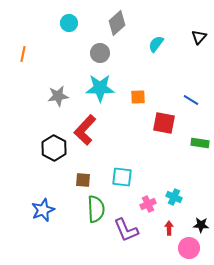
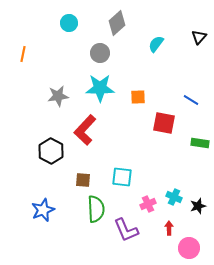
black hexagon: moved 3 px left, 3 px down
black star: moved 3 px left, 19 px up; rotated 21 degrees counterclockwise
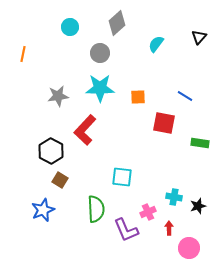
cyan circle: moved 1 px right, 4 px down
blue line: moved 6 px left, 4 px up
brown square: moved 23 px left; rotated 28 degrees clockwise
cyan cross: rotated 14 degrees counterclockwise
pink cross: moved 8 px down
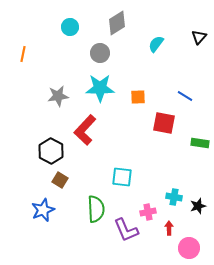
gray diamond: rotated 10 degrees clockwise
pink cross: rotated 14 degrees clockwise
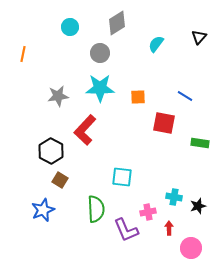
pink circle: moved 2 px right
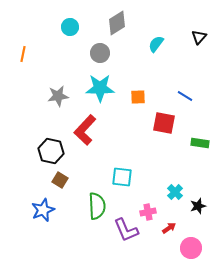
black hexagon: rotated 15 degrees counterclockwise
cyan cross: moved 1 px right, 5 px up; rotated 35 degrees clockwise
green semicircle: moved 1 px right, 3 px up
red arrow: rotated 56 degrees clockwise
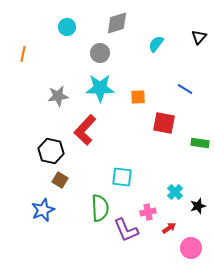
gray diamond: rotated 15 degrees clockwise
cyan circle: moved 3 px left
blue line: moved 7 px up
green semicircle: moved 3 px right, 2 px down
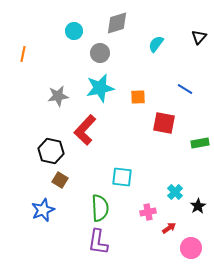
cyan circle: moved 7 px right, 4 px down
cyan star: rotated 12 degrees counterclockwise
green rectangle: rotated 18 degrees counterclockwise
black star: rotated 14 degrees counterclockwise
purple L-shape: moved 28 px left, 12 px down; rotated 32 degrees clockwise
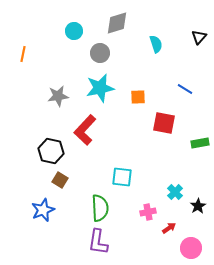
cyan semicircle: rotated 126 degrees clockwise
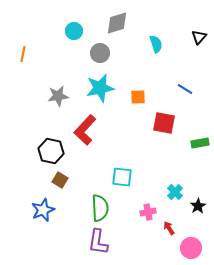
red arrow: rotated 88 degrees counterclockwise
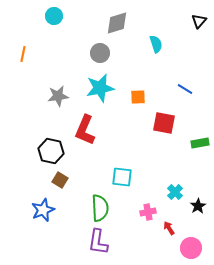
cyan circle: moved 20 px left, 15 px up
black triangle: moved 16 px up
red L-shape: rotated 20 degrees counterclockwise
